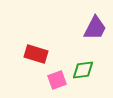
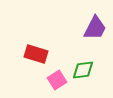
pink square: rotated 12 degrees counterclockwise
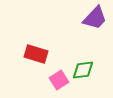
purple trapezoid: moved 10 px up; rotated 16 degrees clockwise
pink square: moved 2 px right
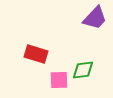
pink square: rotated 30 degrees clockwise
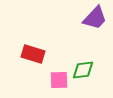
red rectangle: moved 3 px left
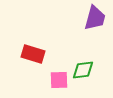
purple trapezoid: rotated 28 degrees counterclockwise
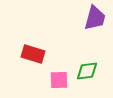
green diamond: moved 4 px right, 1 px down
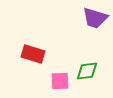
purple trapezoid: rotated 92 degrees clockwise
pink square: moved 1 px right, 1 px down
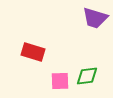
red rectangle: moved 2 px up
green diamond: moved 5 px down
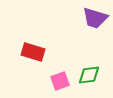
green diamond: moved 2 px right, 1 px up
pink square: rotated 18 degrees counterclockwise
